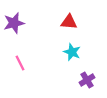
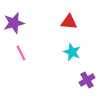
pink line: moved 1 px right, 10 px up
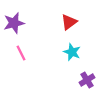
red triangle: rotated 42 degrees counterclockwise
